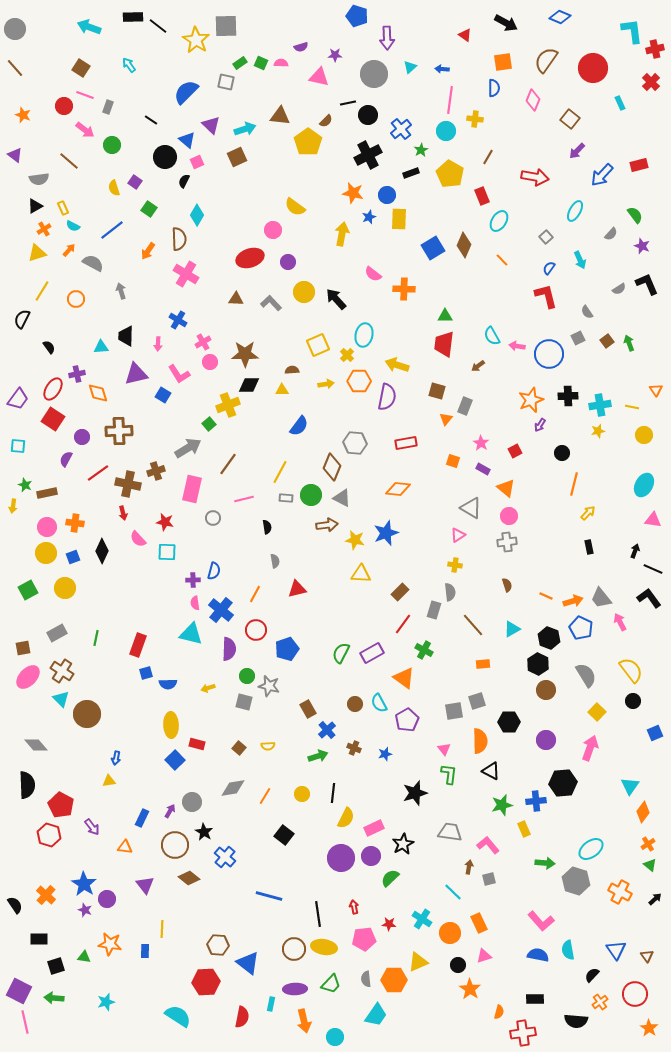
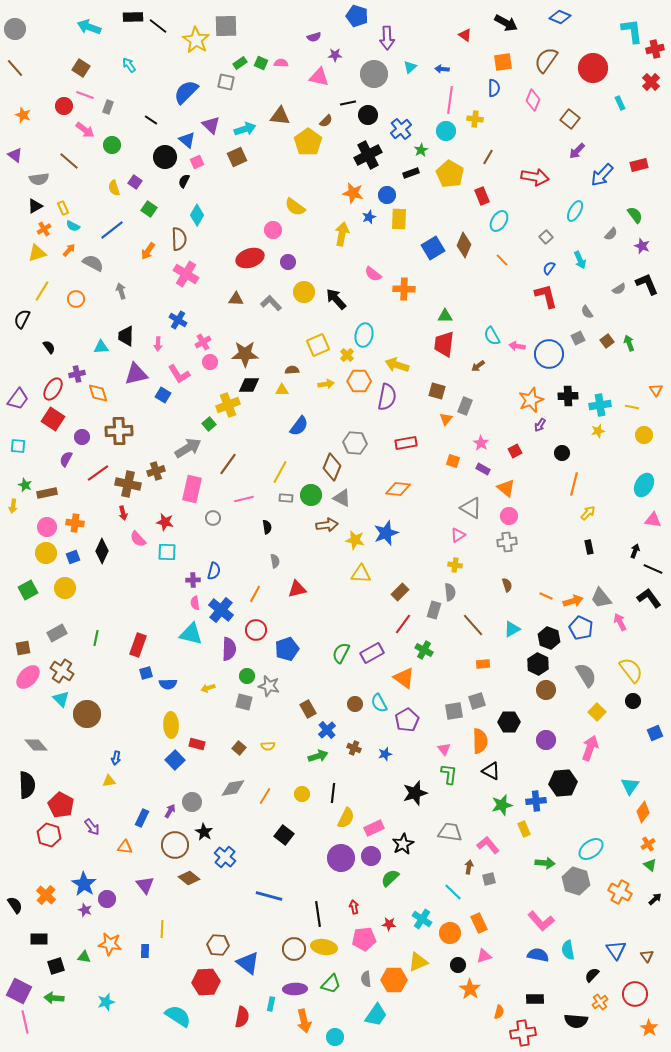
purple semicircle at (301, 47): moved 13 px right, 10 px up
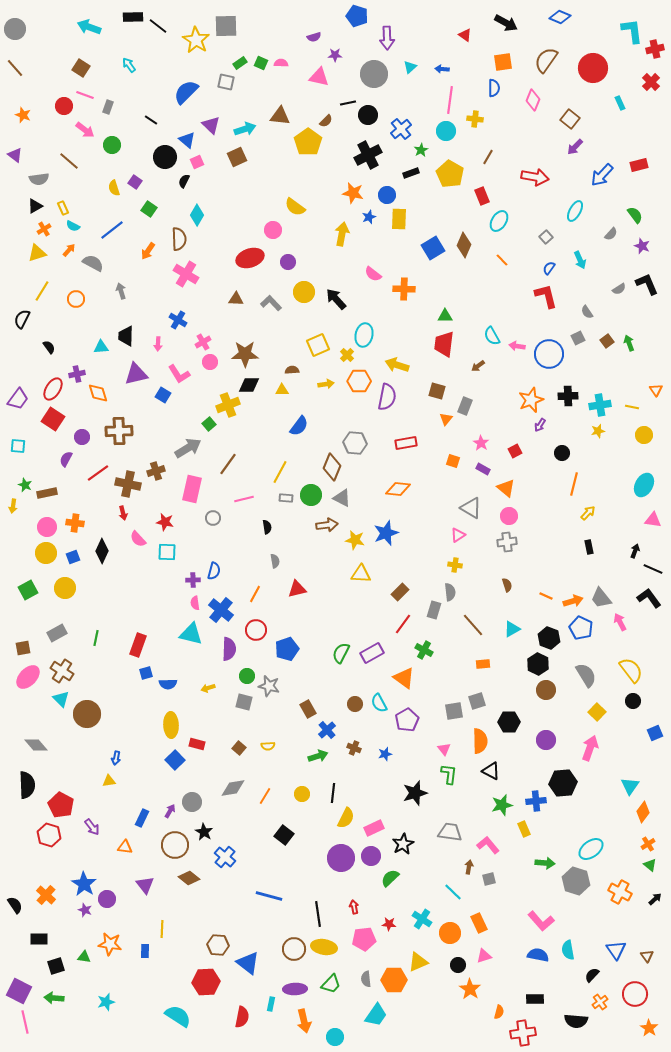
purple arrow at (577, 151): moved 2 px left, 4 px up
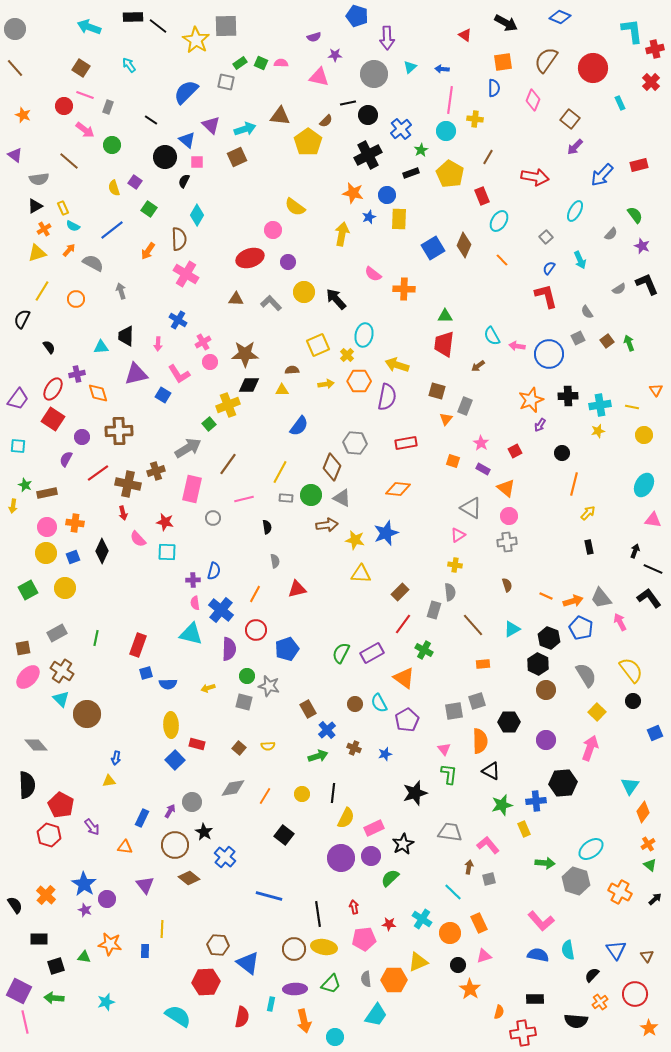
pink square at (197, 162): rotated 24 degrees clockwise
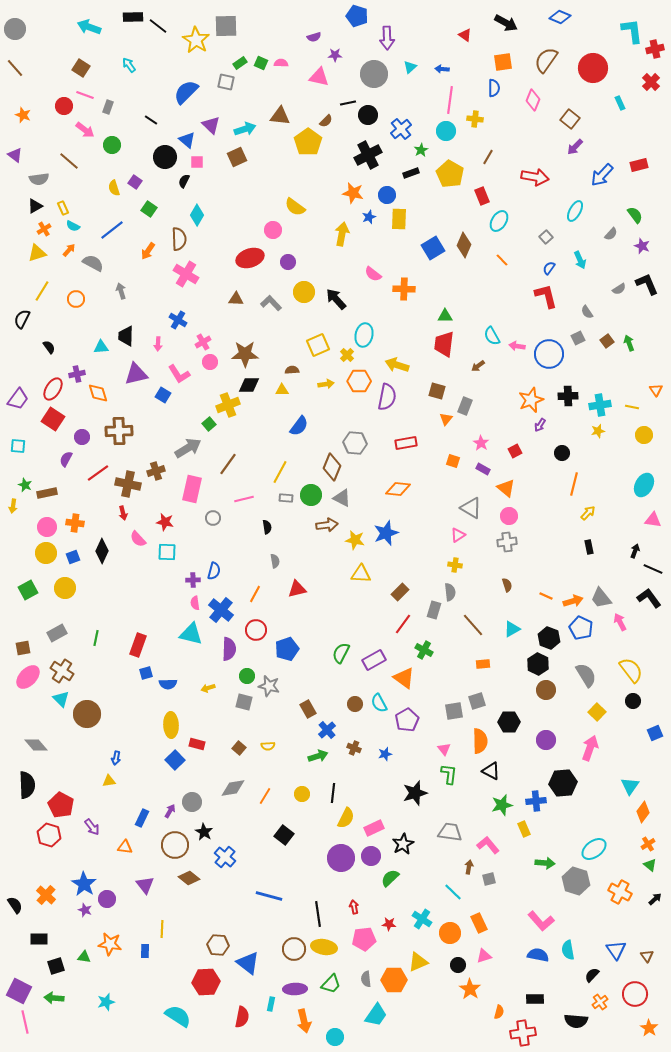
purple rectangle at (372, 653): moved 2 px right, 7 px down
cyan ellipse at (591, 849): moved 3 px right
